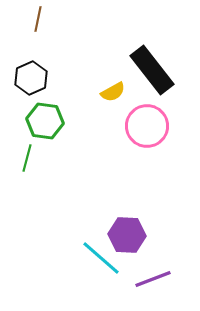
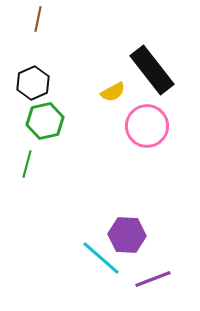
black hexagon: moved 2 px right, 5 px down
green hexagon: rotated 21 degrees counterclockwise
green line: moved 6 px down
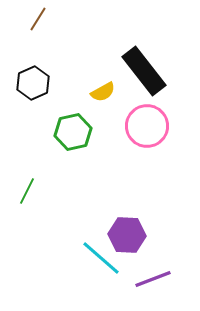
brown line: rotated 20 degrees clockwise
black rectangle: moved 8 px left, 1 px down
yellow semicircle: moved 10 px left
green hexagon: moved 28 px right, 11 px down
green line: moved 27 px down; rotated 12 degrees clockwise
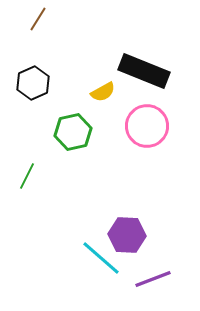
black rectangle: rotated 30 degrees counterclockwise
green line: moved 15 px up
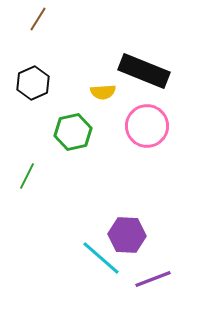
yellow semicircle: rotated 25 degrees clockwise
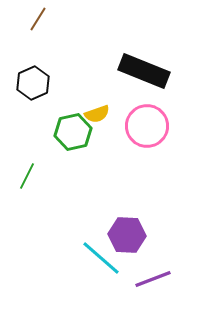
yellow semicircle: moved 6 px left, 22 px down; rotated 15 degrees counterclockwise
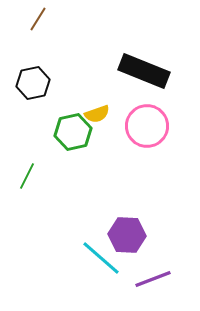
black hexagon: rotated 12 degrees clockwise
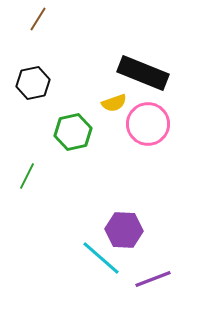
black rectangle: moved 1 px left, 2 px down
yellow semicircle: moved 17 px right, 11 px up
pink circle: moved 1 px right, 2 px up
purple hexagon: moved 3 px left, 5 px up
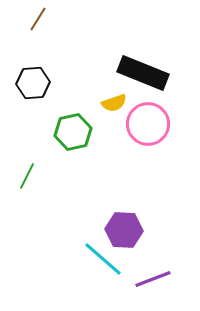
black hexagon: rotated 8 degrees clockwise
cyan line: moved 2 px right, 1 px down
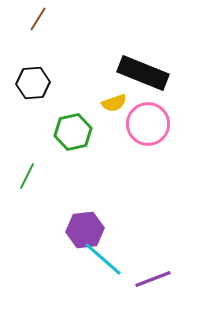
purple hexagon: moved 39 px left; rotated 9 degrees counterclockwise
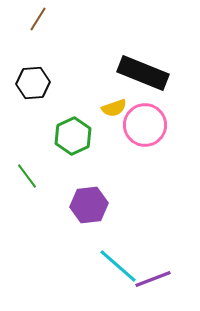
yellow semicircle: moved 5 px down
pink circle: moved 3 px left, 1 px down
green hexagon: moved 4 px down; rotated 12 degrees counterclockwise
green line: rotated 64 degrees counterclockwise
purple hexagon: moved 4 px right, 25 px up
cyan line: moved 15 px right, 7 px down
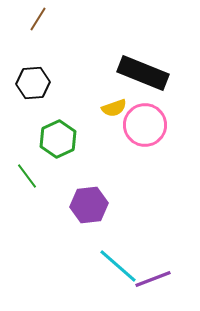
green hexagon: moved 15 px left, 3 px down
